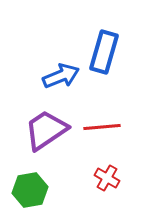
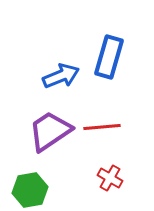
blue rectangle: moved 5 px right, 5 px down
purple trapezoid: moved 4 px right, 1 px down
red cross: moved 3 px right
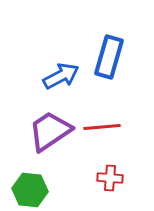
blue arrow: rotated 6 degrees counterclockwise
red cross: rotated 25 degrees counterclockwise
green hexagon: rotated 16 degrees clockwise
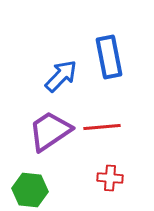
blue rectangle: rotated 27 degrees counterclockwise
blue arrow: rotated 18 degrees counterclockwise
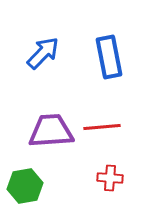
blue arrow: moved 18 px left, 23 px up
purple trapezoid: moved 1 px right; rotated 30 degrees clockwise
green hexagon: moved 5 px left, 4 px up; rotated 16 degrees counterclockwise
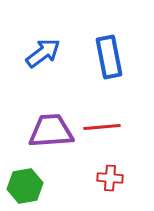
blue arrow: rotated 9 degrees clockwise
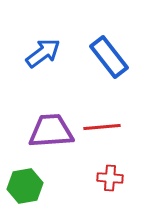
blue rectangle: rotated 27 degrees counterclockwise
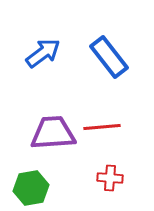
purple trapezoid: moved 2 px right, 2 px down
green hexagon: moved 6 px right, 2 px down
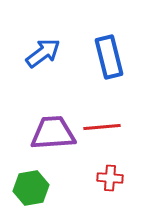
blue rectangle: rotated 24 degrees clockwise
